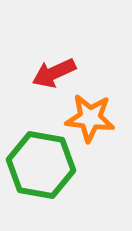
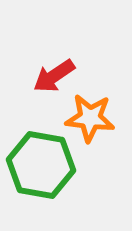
red arrow: moved 3 px down; rotated 9 degrees counterclockwise
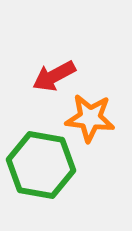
red arrow: rotated 6 degrees clockwise
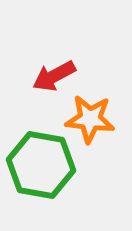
orange star: moved 1 px down
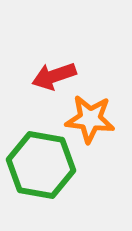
red arrow: rotated 9 degrees clockwise
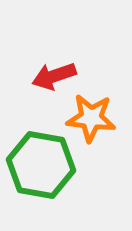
orange star: moved 1 px right, 1 px up
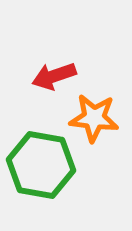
orange star: moved 3 px right
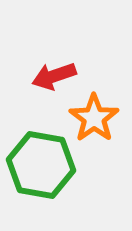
orange star: rotated 30 degrees clockwise
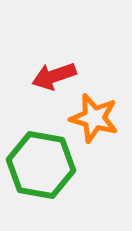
orange star: rotated 21 degrees counterclockwise
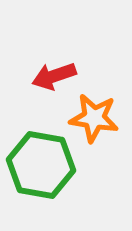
orange star: rotated 6 degrees counterclockwise
